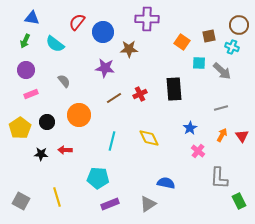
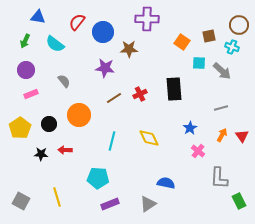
blue triangle: moved 6 px right, 1 px up
black circle: moved 2 px right, 2 px down
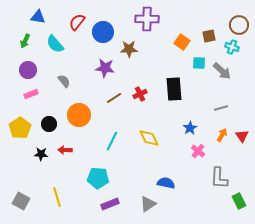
cyan semicircle: rotated 12 degrees clockwise
purple circle: moved 2 px right
cyan line: rotated 12 degrees clockwise
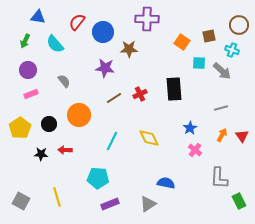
cyan cross: moved 3 px down
pink cross: moved 3 px left, 1 px up
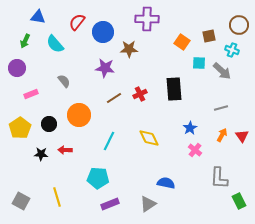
purple circle: moved 11 px left, 2 px up
cyan line: moved 3 px left
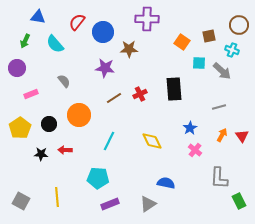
gray line: moved 2 px left, 1 px up
yellow diamond: moved 3 px right, 3 px down
yellow line: rotated 12 degrees clockwise
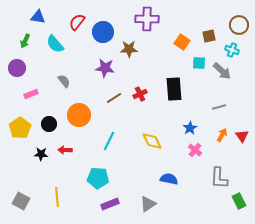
blue semicircle: moved 3 px right, 4 px up
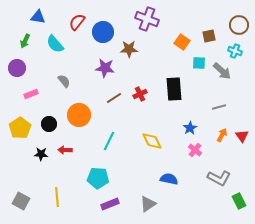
purple cross: rotated 20 degrees clockwise
cyan cross: moved 3 px right, 1 px down
gray L-shape: rotated 65 degrees counterclockwise
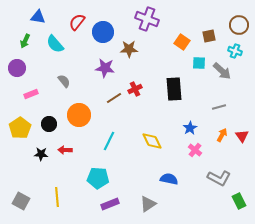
red cross: moved 5 px left, 5 px up
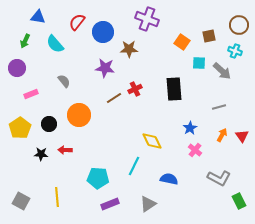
cyan line: moved 25 px right, 25 px down
